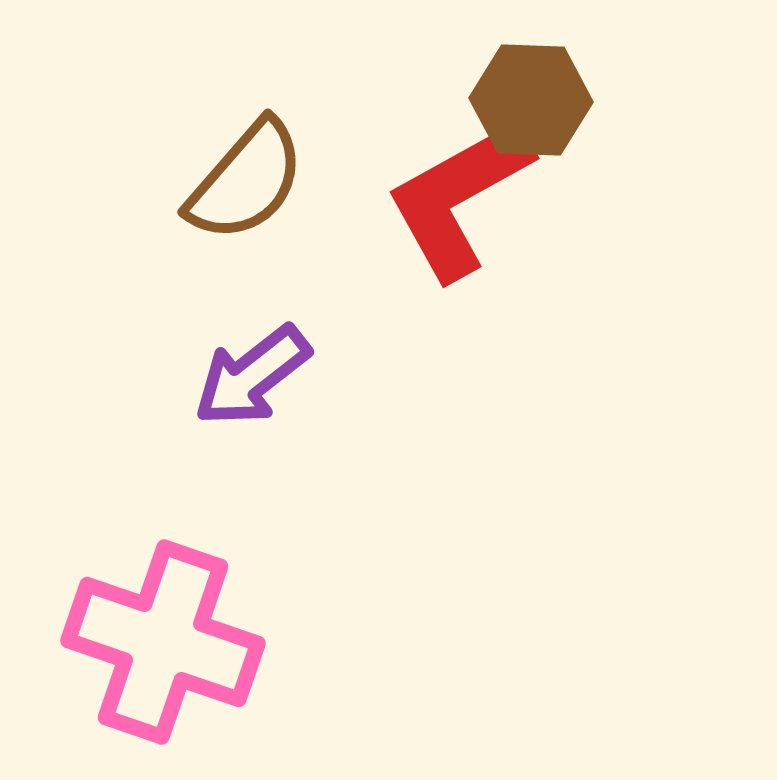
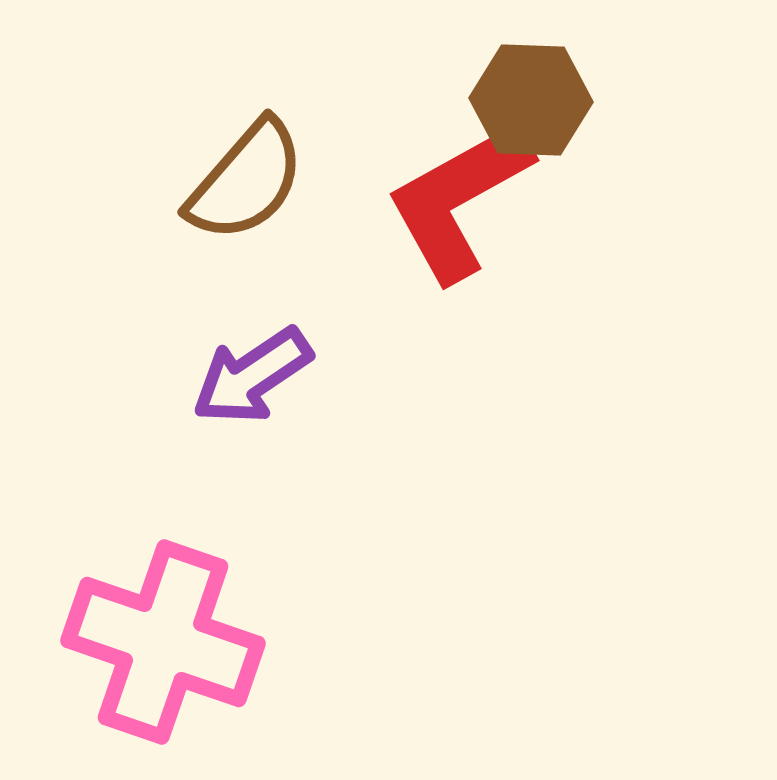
red L-shape: moved 2 px down
purple arrow: rotated 4 degrees clockwise
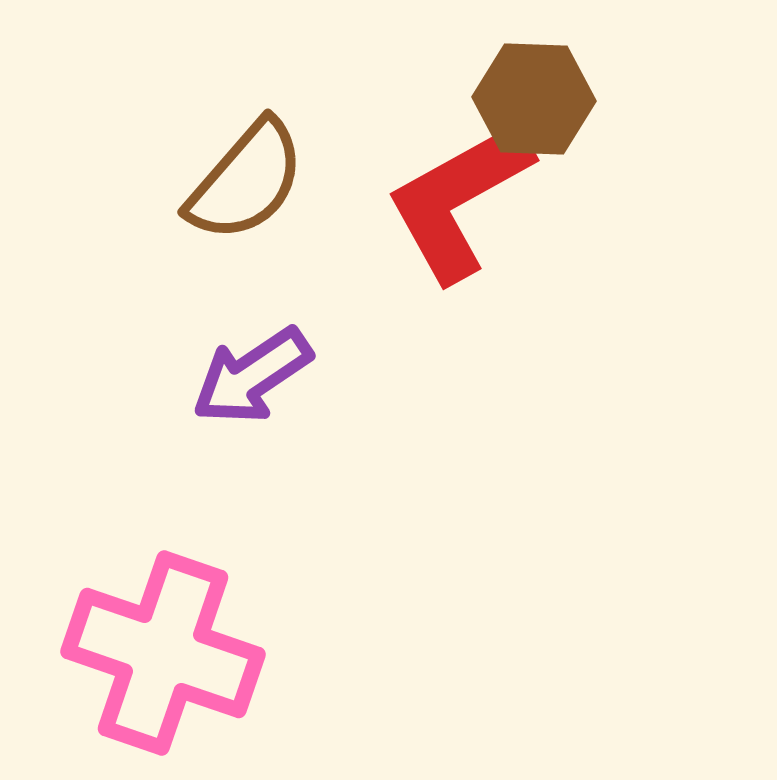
brown hexagon: moved 3 px right, 1 px up
pink cross: moved 11 px down
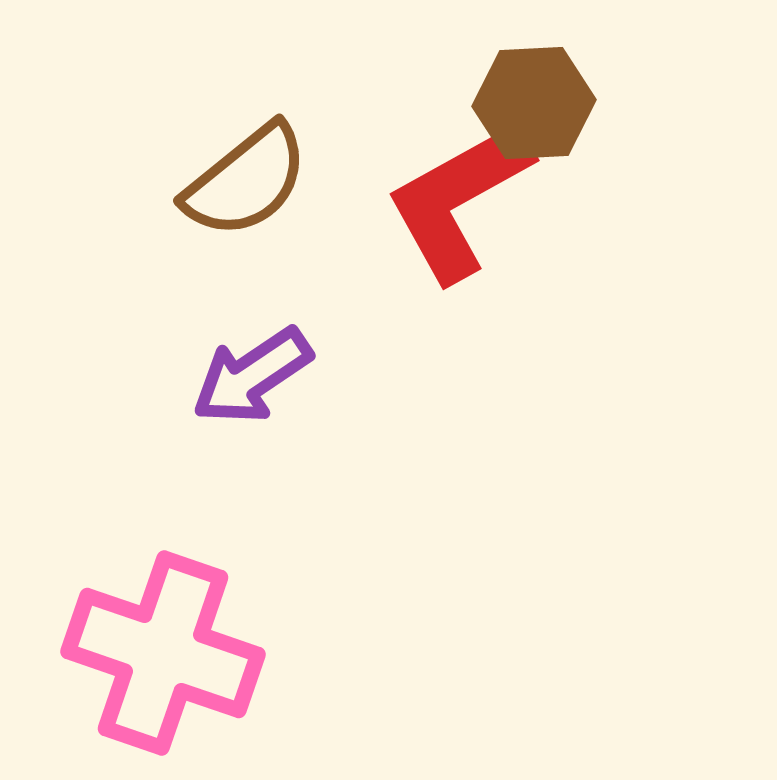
brown hexagon: moved 4 px down; rotated 5 degrees counterclockwise
brown semicircle: rotated 10 degrees clockwise
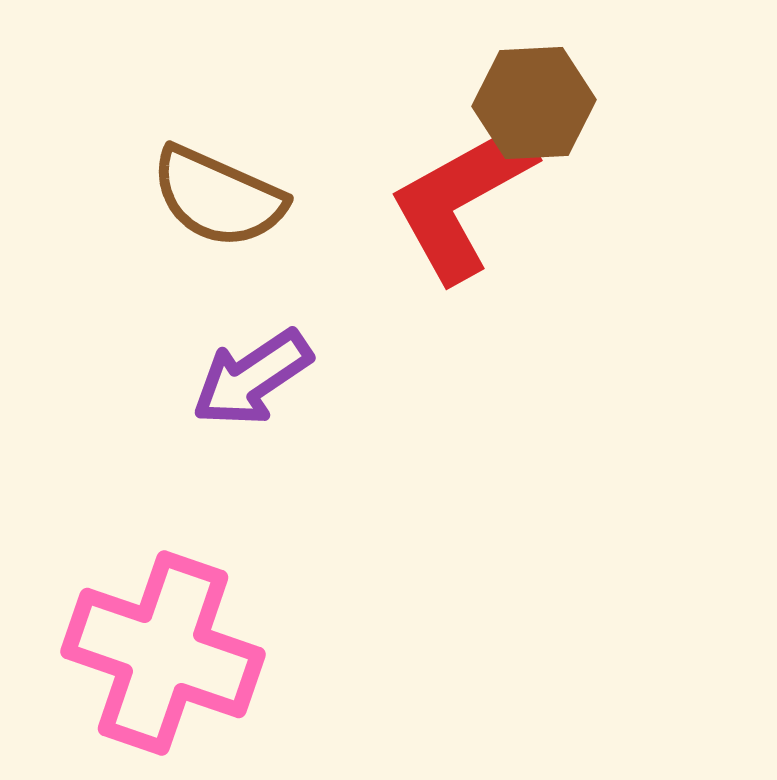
brown semicircle: moved 28 px left, 16 px down; rotated 63 degrees clockwise
red L-shape: moved 3 px right
purple arrow: moved 2 px down
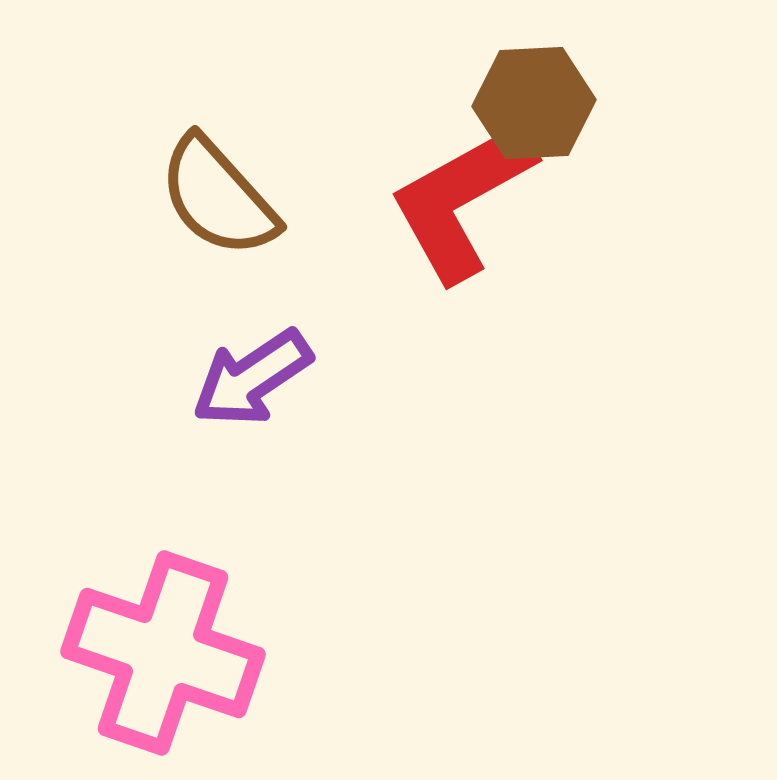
brown semicircle: rotated 24 degrees clockwise
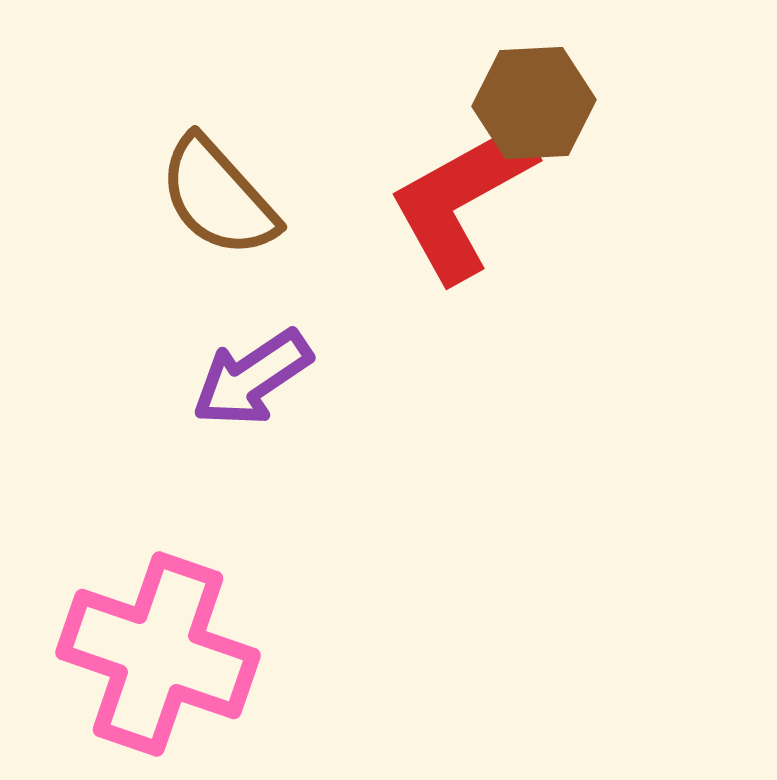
pink cross: moved 5 px left, 1 px down
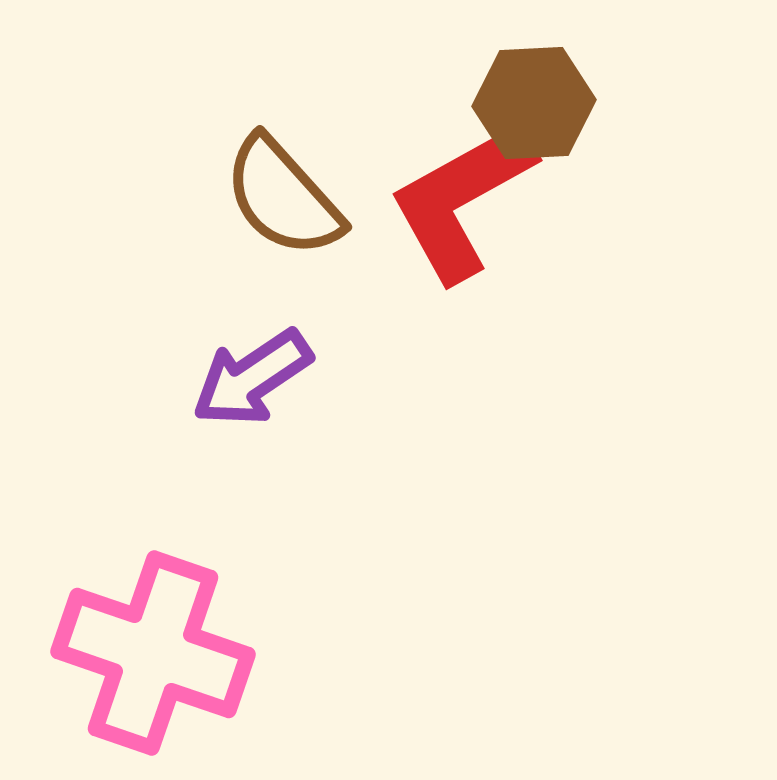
brown semicircle: moved 65 px right
pink cross: moved 5 px left, 1 px up
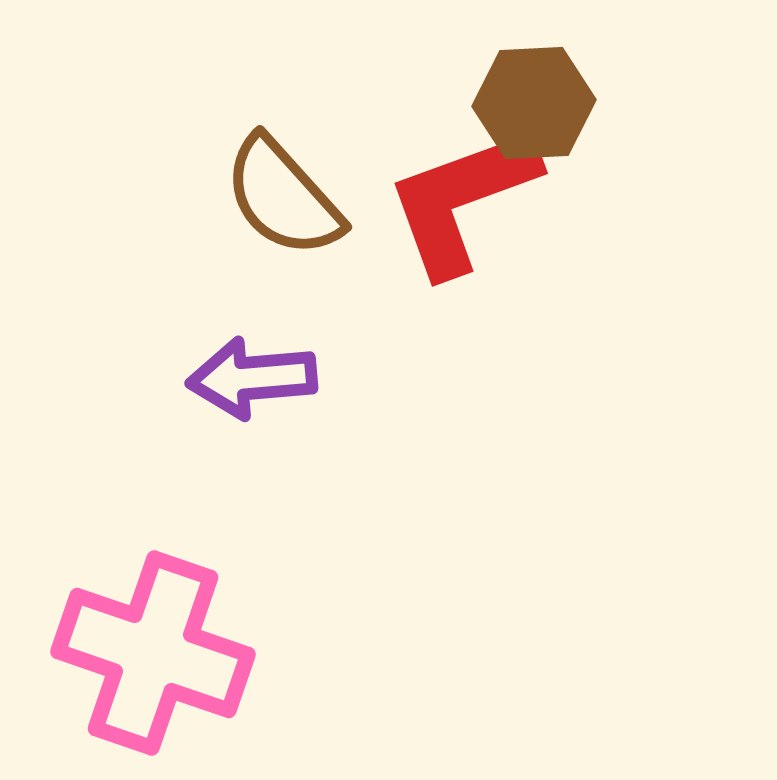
red L-shape: rotated 9 degrees clockwise
purple arrow: rotated 29 degrees clockwise
